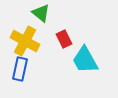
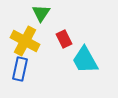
green triangle: rotated 24 degrees clockwise
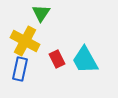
red rectangle: moved 7 px left, 20 px down
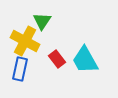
green triangle: moved 1 px right, 8 px down
red rectangle: rotated 12 degrees counterclockwise
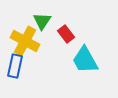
red rectangle: moved 9 px right, 25 px up
blue rectangle: moved 5 px left, 3 px up
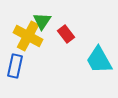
yellow cross: moved 3 px right, 5 px up
cyan trapezoid: moved 14 px right
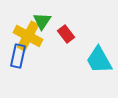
blue rectangle: moved 3 px right, 10 px up
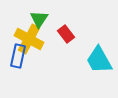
green triangle: moved 3 px left, 2 px up
yellow cross: moved 1 px right, 3 px down
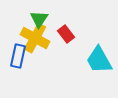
yellow cross: moved 6 px right, 1 px up
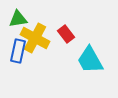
green triangle: moved 21 px left; rotated 48 degrees clockwise
blue rectangle: moved 5 px up
cyan trapezoid: moved 9 px left
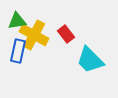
green triangle: moved 1 px left, 2 px down
yellow cross: moved 1 px left, 3 px up
cyan trapezoid: rotated 16 degrees counterclockwise
